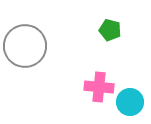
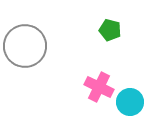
pink cross: rotated 20 degrees clockwise
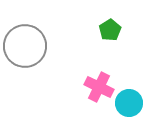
green pentagon: rotated 25 degrees clockwise
cyan circle: moved 1 px left, 1 px down
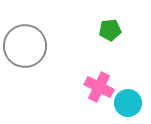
green pentagon: rotated 25 degrees clockwise
cyan circle: moved 1 px left
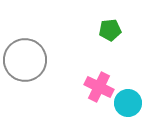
gray circle: moved 14 px down
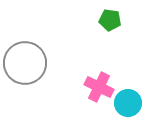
green pentagon: moved 10 px up; rotated 15 degrees clockwise
gray circle: moved 3 px down
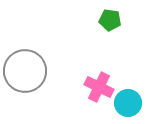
gray circle: moved 8 px down
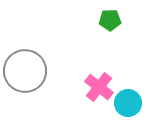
green pentagon: rotated 10 degrees counterclockwise
pink cross: rotated 12 degrees clockwise
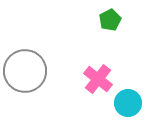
green pentagon: rotated 25 degrees counterclockwise
pink cross: moved 1 px left, 8 px up
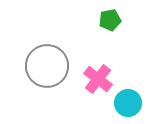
green pentagon: rotated 15 degrees clockwise
gray circle: moved 22 px right, 5 px up
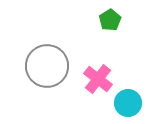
green pentagon: rotated 20 degrees counterclockwise
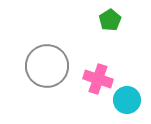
pink cross: rotated 20 degrees counterclockwise
cyan circle: moved 1 px left, 3 px up
